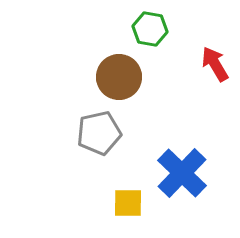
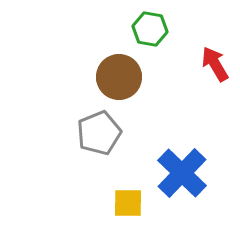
gray pentagon: rotated 9 degrees counterclockwise
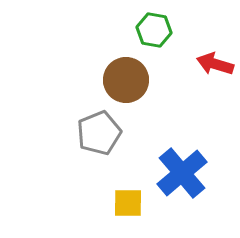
green hexagon: moved 4 px right, 1 px down
red arrow: rotated 42 degrees counterclockwise
brown circle: moved 7 px right, 3 px down
blue cross: rotated 6 degrees clockwise
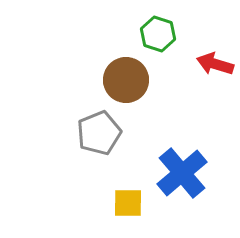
green hexagon: moved 4 px right, 4 px down; rotated 8 degrees clockwise
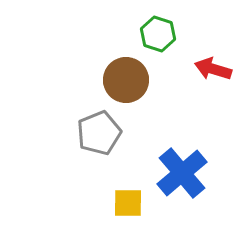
red arrow: moved 2 px left, 5 px down
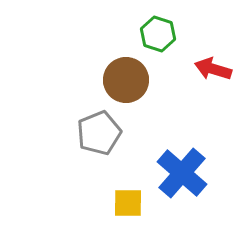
blue cross: rotated 9 degrees counterclockwise
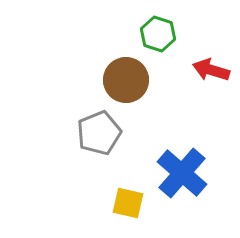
red arrow: moved 2 px left, 1 px down
yellow square: rotated 12 degrees clockwise
